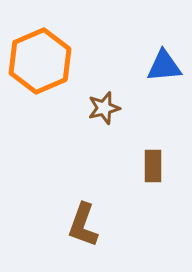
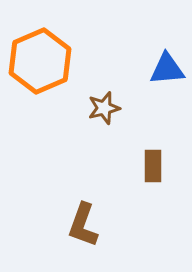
blue triangle: moved 3 px right, 3 px down
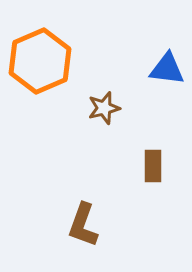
blue triangle: rotated 12 degrees clockwise
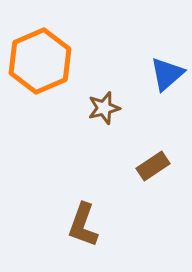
blue triangle: moved 5 px down; rotated 48 degrees counterclockwise
brown rectangle: rotated 56 degrees clockwise
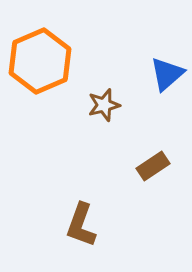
brown star: moved 3 px up
brown L-shape: moved 2 px left
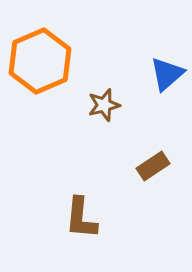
brown L-shape: moved 7 px up; rotated 15 degrees counterclockwise
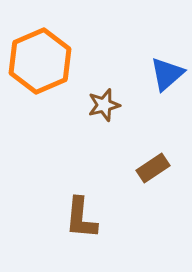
brown rectangle: moved 2 px down
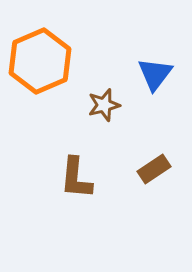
blue triangle: moved 12 px left; rotated 12 degrees counterclockwise
brown rectangle: moved 1 px right, 1 px down
brown L-shape: moved 5 px left, 40 px up
